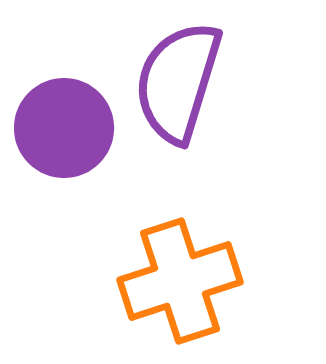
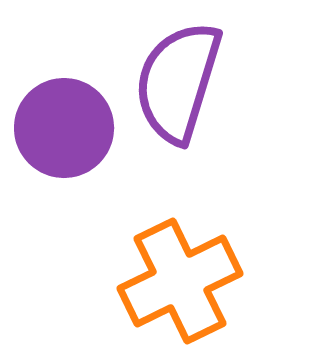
orange cross: rotated 8 degrees counterclockwise
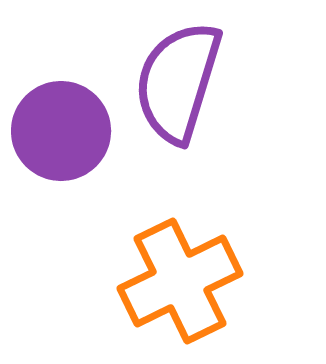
purple circle: moved 3 px left, 3 px down
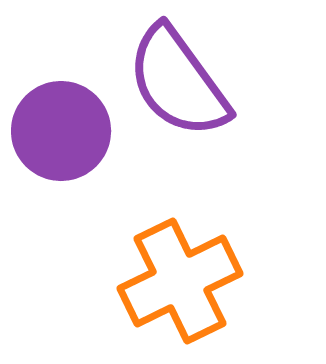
purple semicircle: rotated 53 degrees counterclockwise
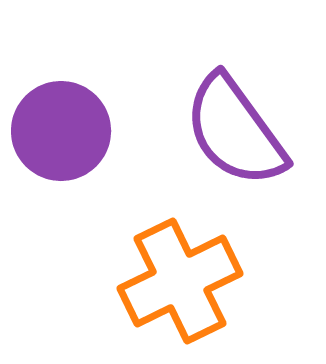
purple semicircle: moved 57 px right, 49 px down
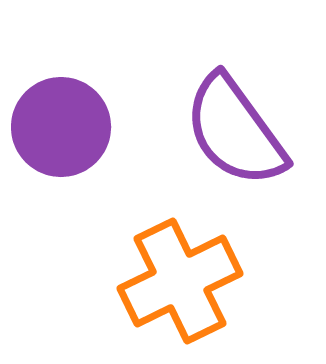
purple circle: moved 4 px up
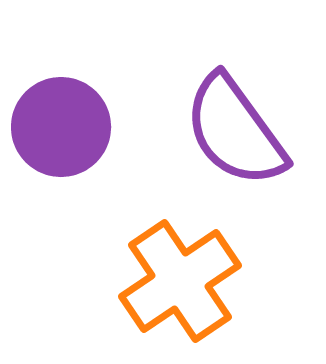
orange cross: rotated 8 degrees counterclockwise
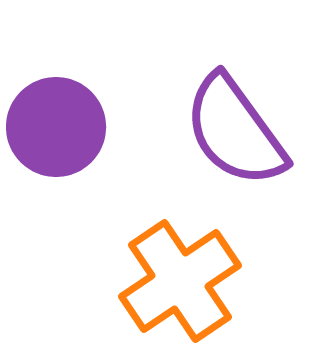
purple circle: moved 5 px left
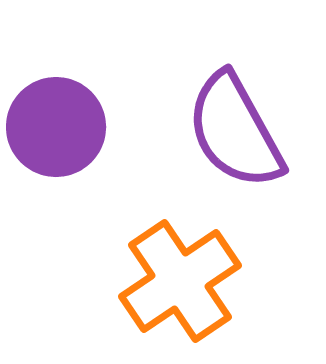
purple semicircle: rotated 7 degrees clockwise
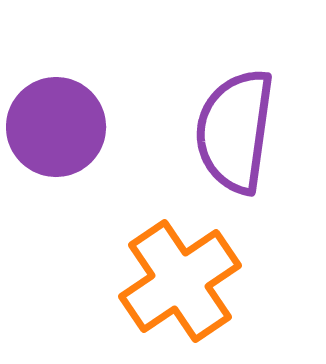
purple semicircle: rotated 37 degrees clockwise
